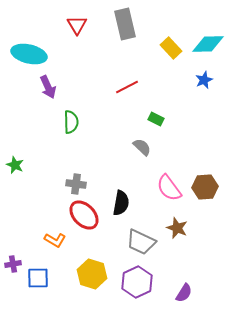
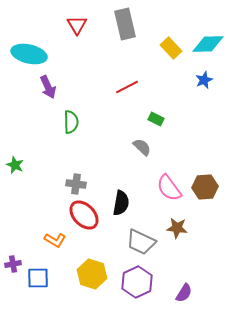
brown star: rotated 15 degrees counterclockwise
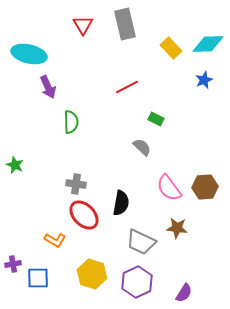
red triangle: moved 6 px right
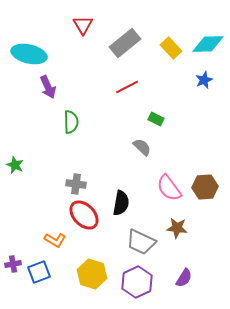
gray rectangle: moved 19 px down; rotated 64 degrees clockwise
blue square: moved 1 px right, 6 px up; rotated 20 degrees counterclockwise
purple semicircle: moved 15 px up
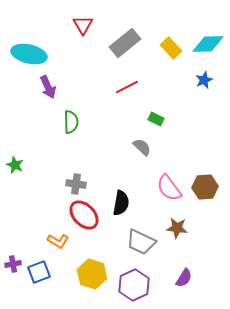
orange L-shape: moved 3 px right, 1 px down
purple hexagon: moved 3 px left, 3 px down
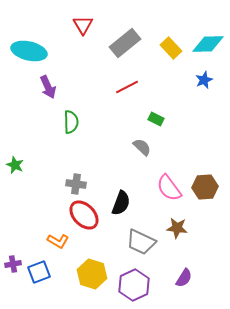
cyan ellipse: moved 3 px up
black semicircle: rotated 10 degrees clockwise
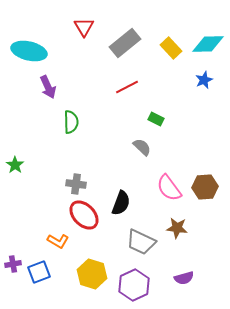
red triangle: moved 1 px right, 2 px down
green star: rotated 12 degrees clockwise
purple semicircle: rotated 42 degrees clockwise
